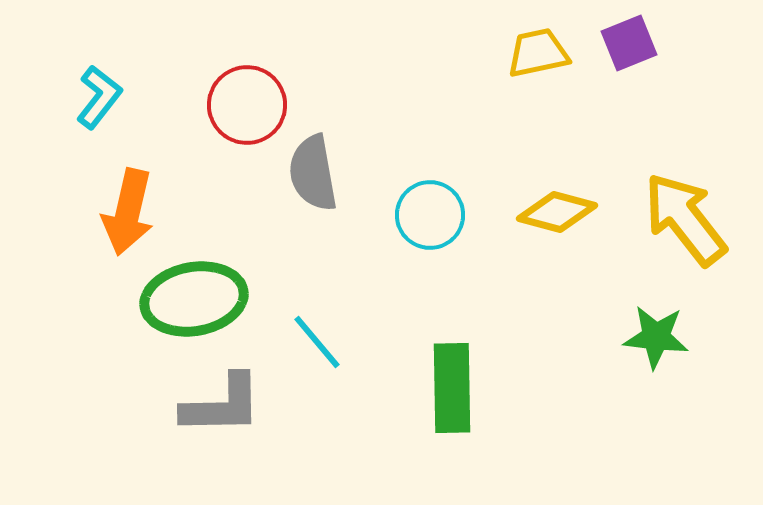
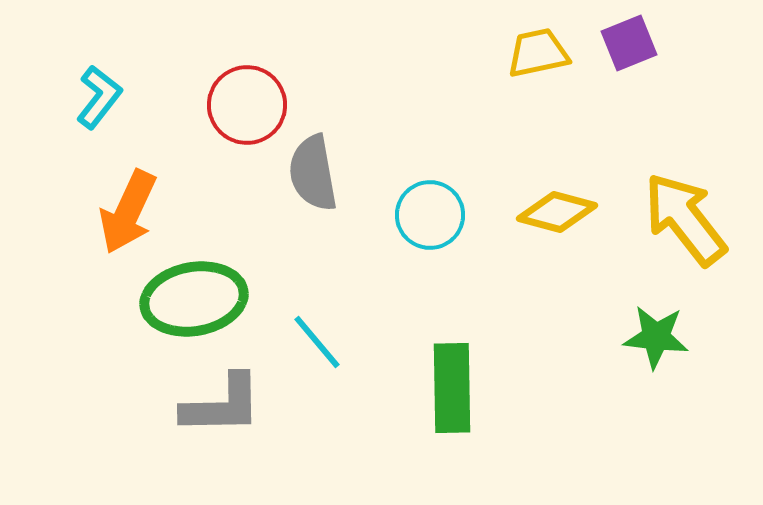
orange arrow: rotated 12 degrees clockwise
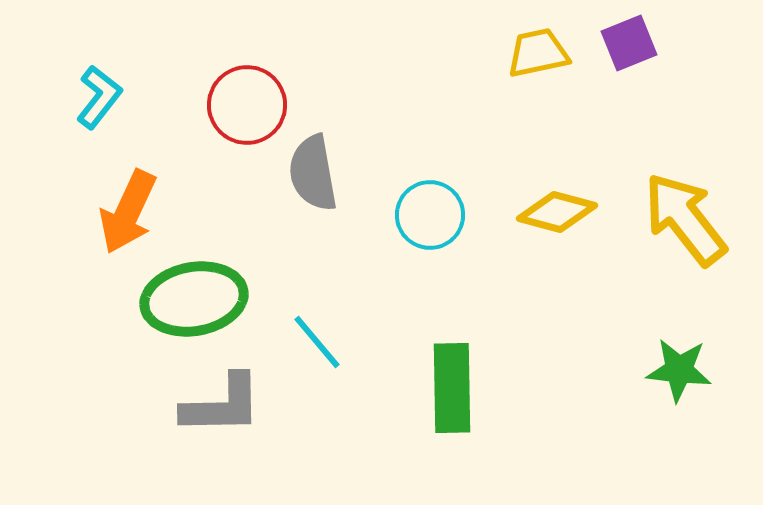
green star: moved 23 px right, 33 px down
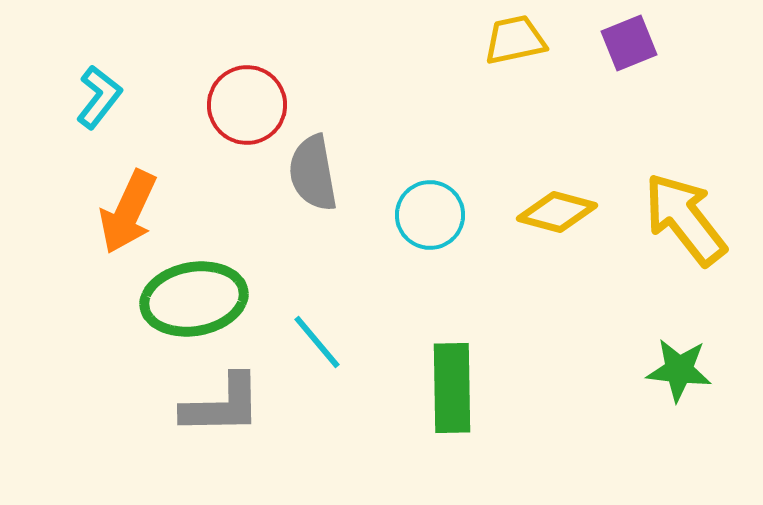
yellow trapezoid: moved 23 px left, 13 px up
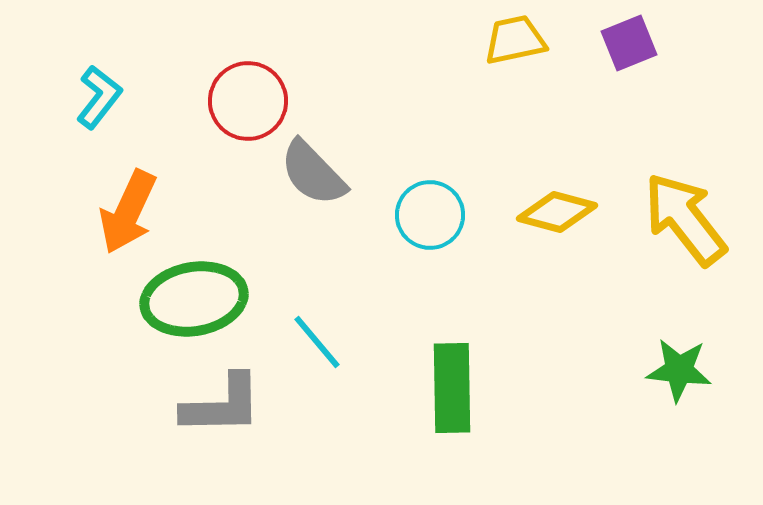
red circle: moved 1 px right, 4 px up
gray semicircle: rotated 34 degrees counterclockwise
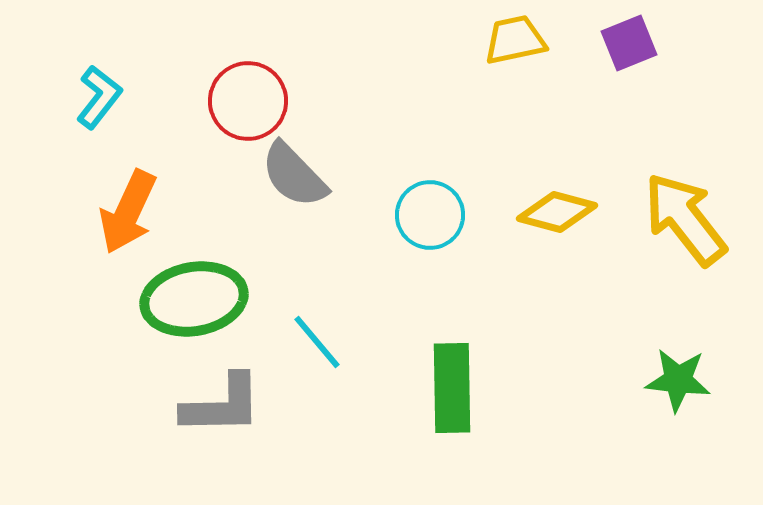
gray semicircle: moved 19 px left, 2 px down
green star: moved 1 px left, 10 px down
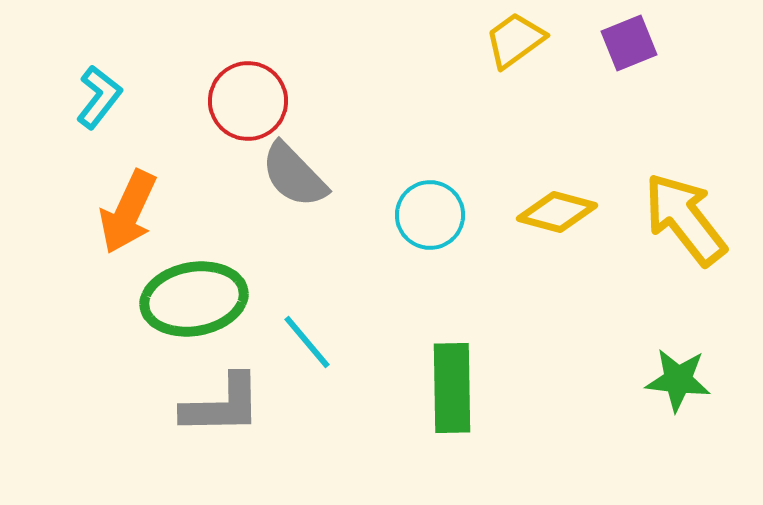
yellow trapezoid: rotated 24 degrees counterclockwise
cyan line: moved 10 px left
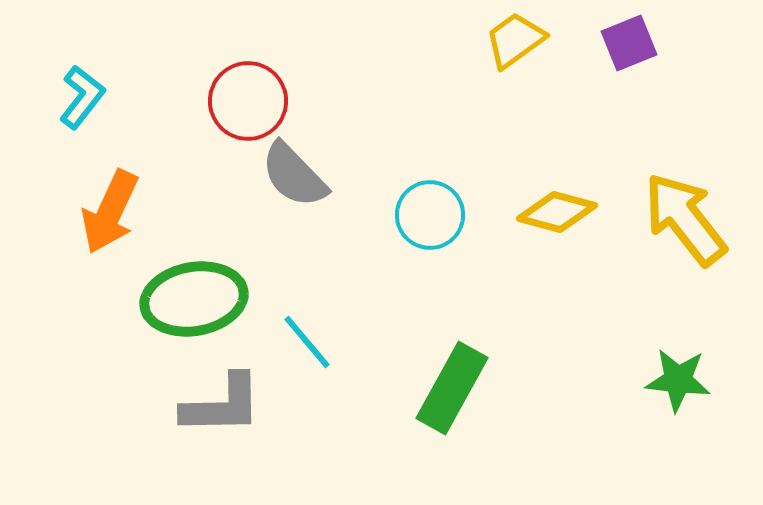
cyan L-shape: moved 17 px left
orange arrow: moved 18 px left
green rectangle: rotated 30 degrees clockwise
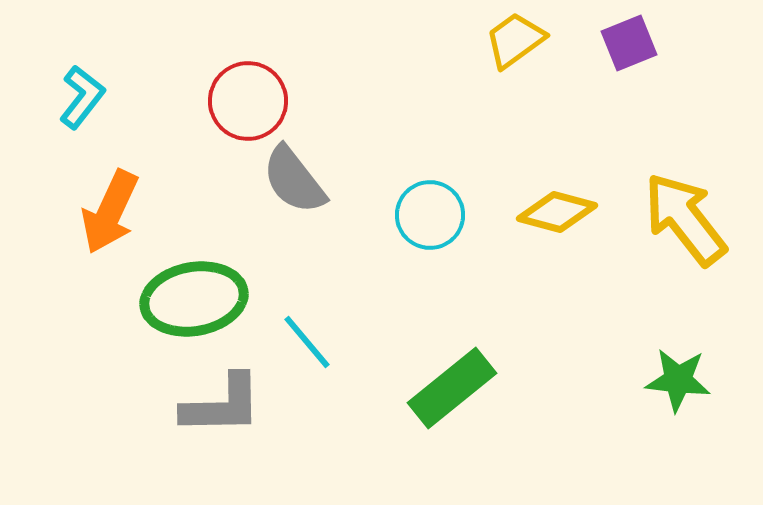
gray semicircle: moved 5 px down; rotated 6 degrees clockwise
green rectangle: rotated 22 degrees clockwise
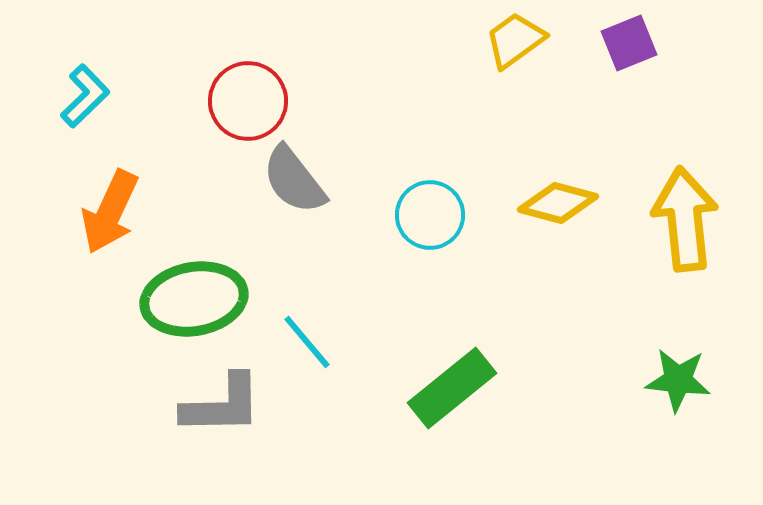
cyan L-shape: moved 3 px right, 1 px up; rotated 8 degrees clockwise
yellow diamond: moved 1 px right, 9 px up
yellow arrow: rotated 32 degrees clockwise
